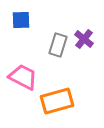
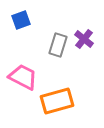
blue square: rotated 18 degrees counterclockwise
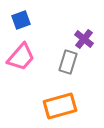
gray rectangle: moved 10 px right, 17 px down
pink trapezoid: moved 2 px left, 20 px up; rotated 104 degrees clockwise
orange rectangle: moved 3 px right, 5 px down
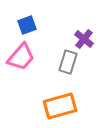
blue square: moved 6 px right, 5 px down
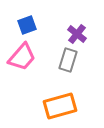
purple cross: moved 7 px left, 5 px up
pink trapezoid: moved 1 px right
gray rectangle: moved 2 px up
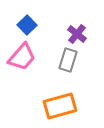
blue square: rotated 24 degrees counterclockwise
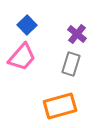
gray rectangle: moved 3 px right, 4 px down
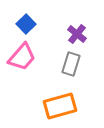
blue square: moved 1 px left, 1 px up
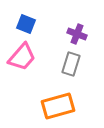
blue square: rotated 24 degrees counterclockwise
purple cross: rotated 18 degrees counterclockwise
orange rectangle: moved 2 px left
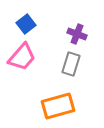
blue square: rotated 30 degrees clockwise
